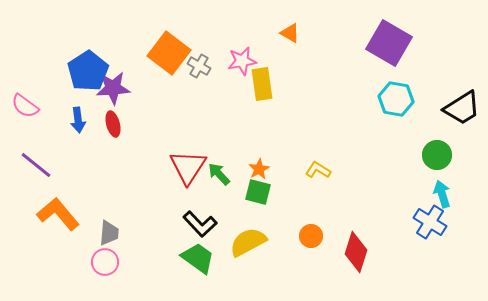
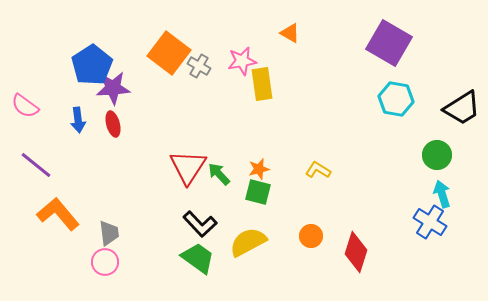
blue pentagon: moved 4 px right, 6 px up
orange star: rotated 15 degrees clockwise
gray trapezoid: rotated 12 degrees counterclockwise
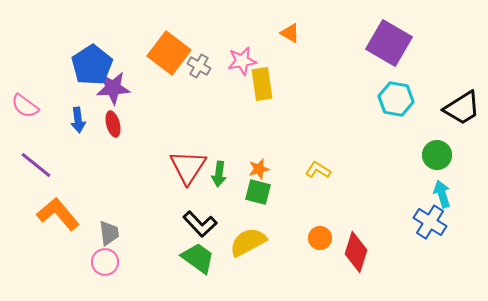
green arrow: rotated 130 degrees counterclockwise
orange circle: moved 9 px right, 2 px down
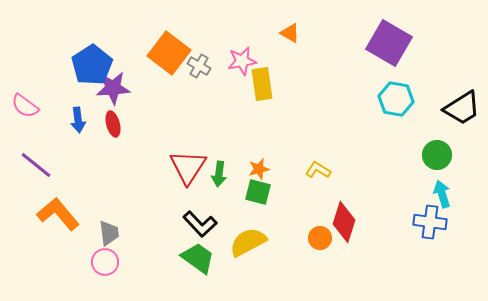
blue cross: rotated 24 degrees counterclockwise
red diamond: moved 12 px left, 30 px up
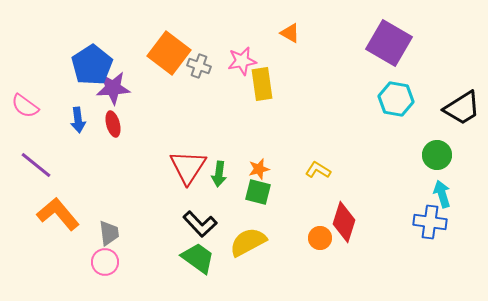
gray cross: rotated 10 degrees counterclockwise
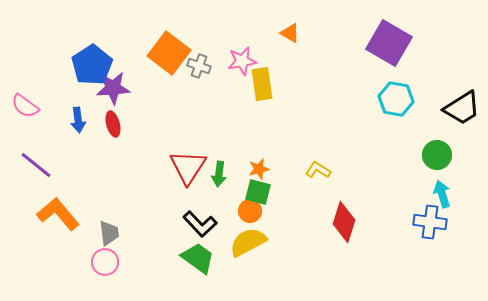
orange circle: moved 70 px left, 27 px up
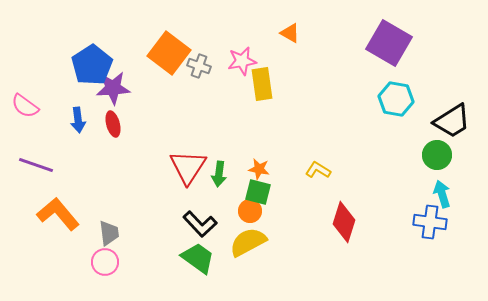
black trapezoid: moved 10 px left, 13 px down
purple line: rotated 20 degrees counterclockwise
orange star: rotated 25 degrees clockwise
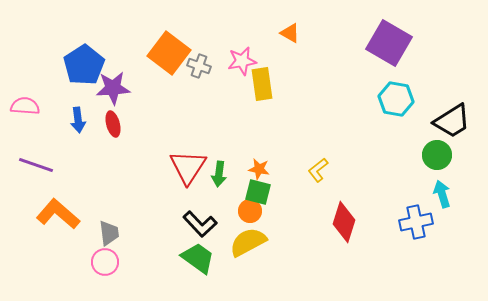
blue pentagon: moved 8 px left
pink semicircle: rotated 148 degrees clockwise
yellow L-shape: rotated 70 degrees counterclockwise
orange L-shape: rotated 9 degrees counterclockwise
blue cross: moved 14 px left; rotated 20 degrees counterclockwise
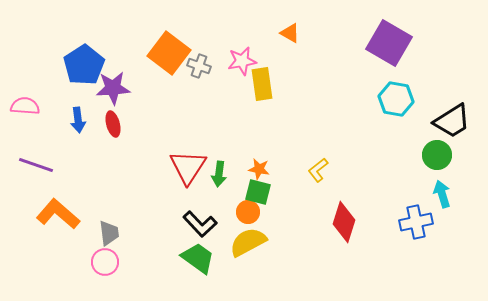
orange circle: moved 2 px left, 1 px down
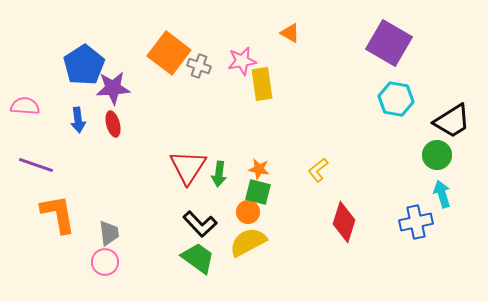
orange L-shape: rotated 39 degrees clockwise
